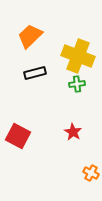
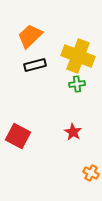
black rectangle: moved 8 px up
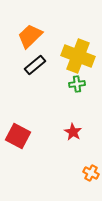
black rectangle: rotated 25 degrees counterclockwise
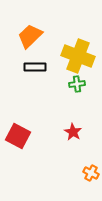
black rectangle: moved 2 px down; rotated 40 degrees clockwise
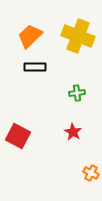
yellow cross: moved 20 px up
green cross: moved 9 px down
